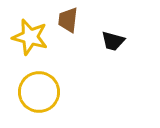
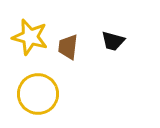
brown trapezoid: moved 27 px down
yellow circle: moved 1 px left, 2 px down
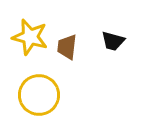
brown trapezoid: moved 1 px left
yellow circle: moved 1 px right, 1 px down
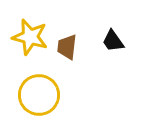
black trapezoid: rotated 40 degrees clockwise
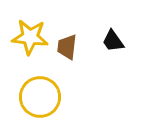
yellow star: rotated 9 degrees counterclockwise
yellow circle: moved 1 px right, 2 px down
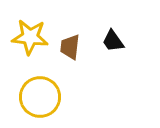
brown trapezoid: moved 3 px right
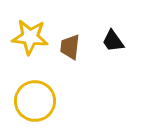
yellow circle: moved 5 px left, 4 px down
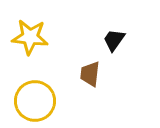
black trapezoid: moved 1 px right, 1 px up; rotated 70 degrees clockwise
brown trapezoid: moved 20 px right, 27 px down
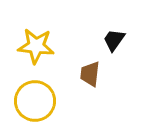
yellow star: moved 6 px right, 9 px down
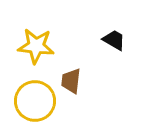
black trapezoid: rotated 85 degrees clockwise
brown trapezoid: moved 19 px left, 7 px down
